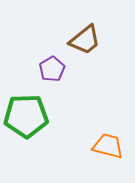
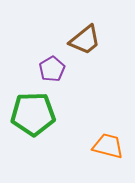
green pentagon: moved 7 px right, 2 px up
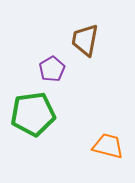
brown trapezoid: rotated 140 degrees clockwise
green pentagon: rotated 6 degrees counterclockwise
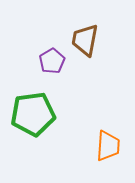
purple pentagon: moved 8 px up
orange trapezoid: rotated 80 degrees clockwise
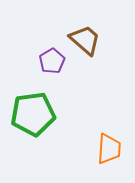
brown trapezoid: rotated 120 degrees clockwise
orange trapezoid: moved 1 px right, 3 px down
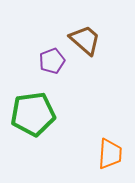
purple pentagon: rotated 10 degrees clockwise
orange trapezoid: moved 1 px right, 5 px down
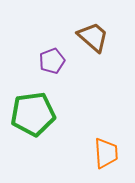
brown trapezoid: moved 8 px right, 3 px up
orange trapezoid: moved 4 px left, 1 px up; rotated 8 degrees counterclockwise
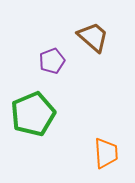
green pentagon: rotated 15 degrees counterclockwise
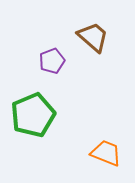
green pentagon: moved 1 px down
orange trapezoid: rotated 64 degrees counterclockwise
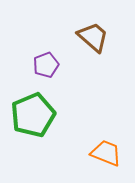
purple pentagon: moved 6 px left, 4 px down
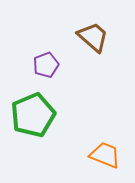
orange trapezoid: moved 1 px left, 2 px down
